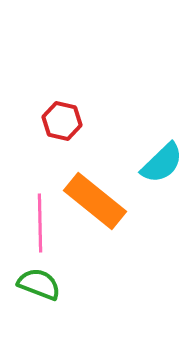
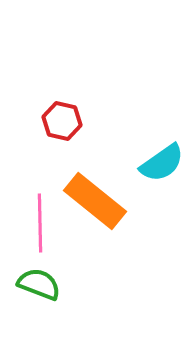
cyan semicircle: rotated 9 degrees clockwise
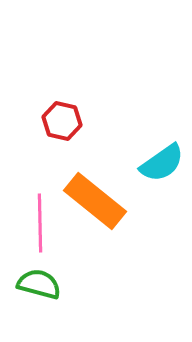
green semicircle: rotated 6 degrees counterclockwise
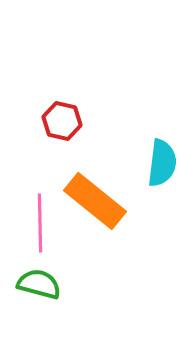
cyan semicircle: rotated 48 degrees counterclockwise
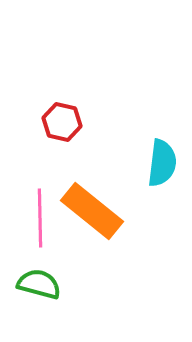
red hexagon: moved 1 px down
orange rectangle: moved 3 px left, 10 px down
pink line: moved 5 px up
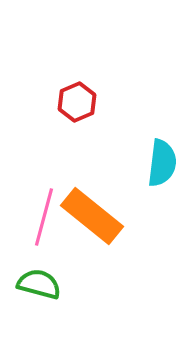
red hexagon: moved 15 px right, 20 px up; rotated 24 degrees clockwise
orange rectangle: moved 5 px down
pink line: moved 4 px right, 1 px up; rotated 16 degrees clockwise
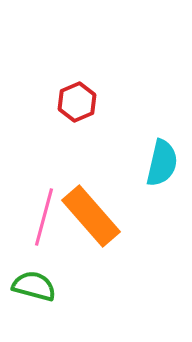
cyan semicircle: rotated 6 degrees clockwise
orange rectangle: moved 1 px left; rotated 10 degrees clockwise
green semicircle: moved 5 px left, 2 px down
